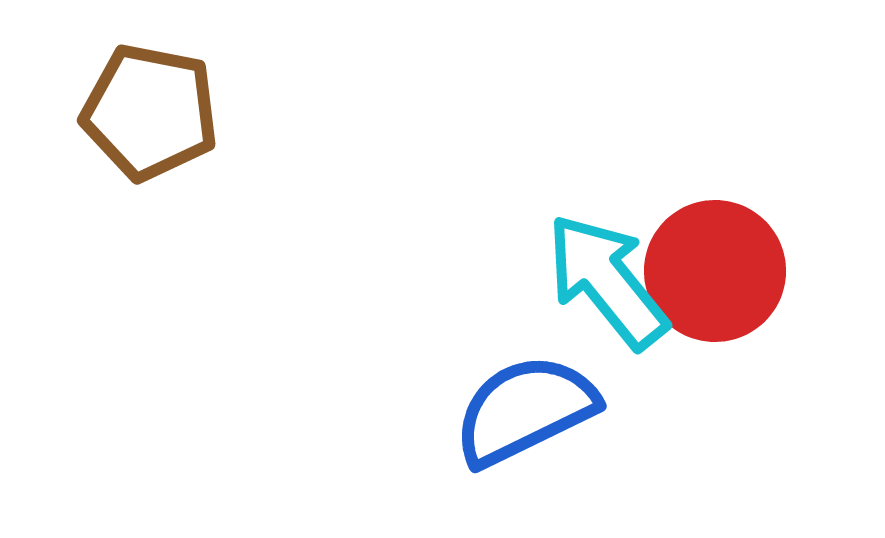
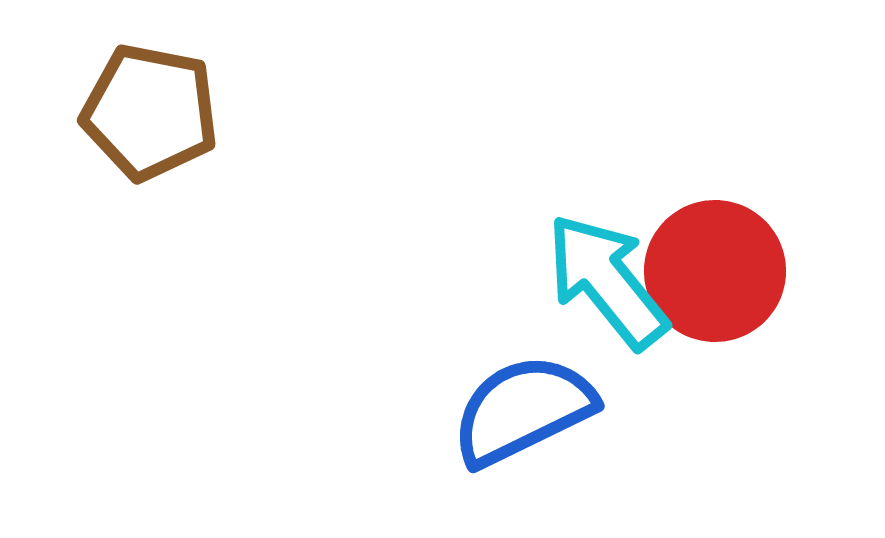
blue semicircle: moved 2 px left
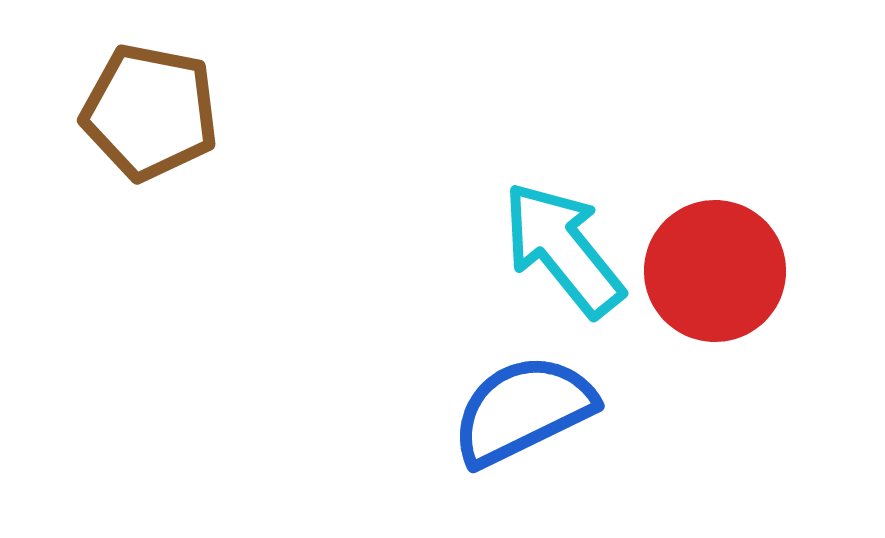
cyan arrow: moved 44 px left, 32 px up
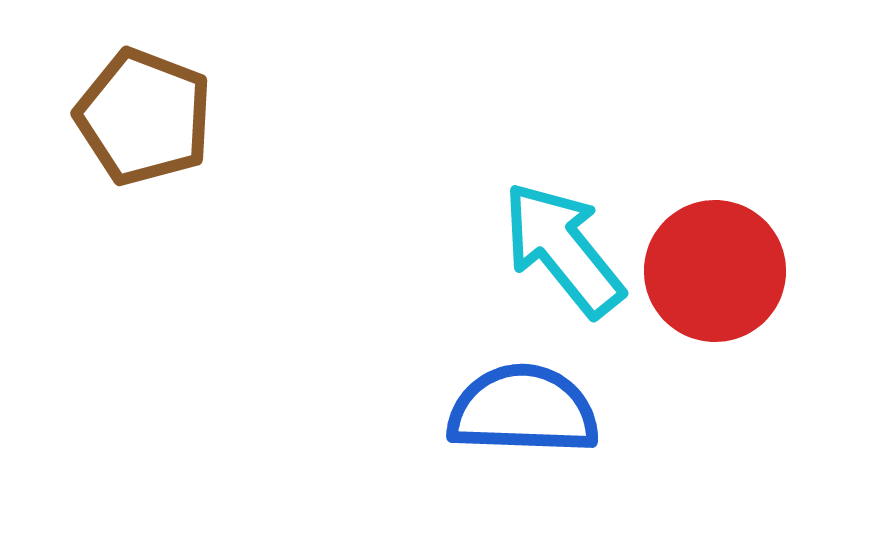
brown pentagon: moved 6 px left, 5 px down; rotated 10 degrees clockwise
blue semicircle: rotated 28 degrees clockwise
